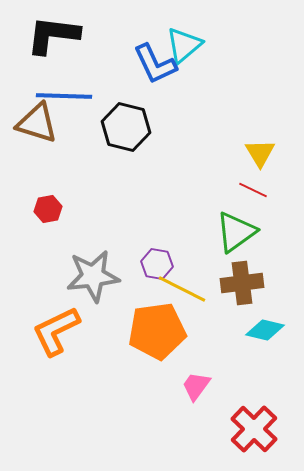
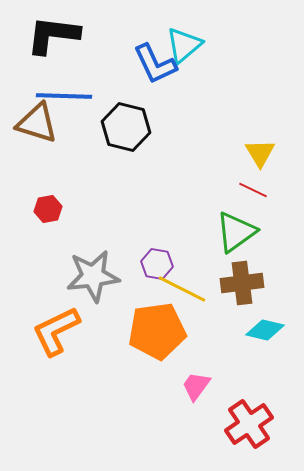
red cross: moved 5 px left, 5 px up; rotated 12 degrees clockwise
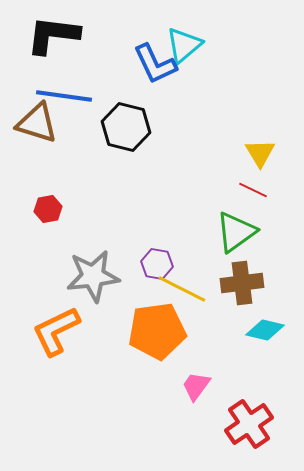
blue line: rotated 6 degrees clockwise
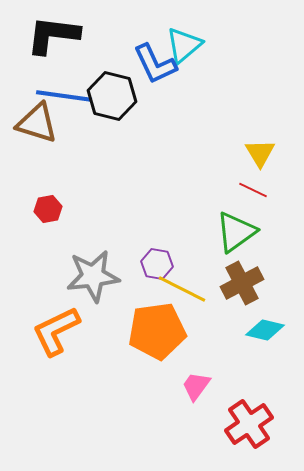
black hexagon: moved 14 px left, 31 px up
brown cross: rotated 21 degrees counterclockwise
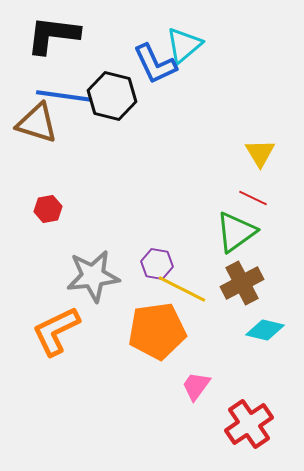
red line: moved 8 px down
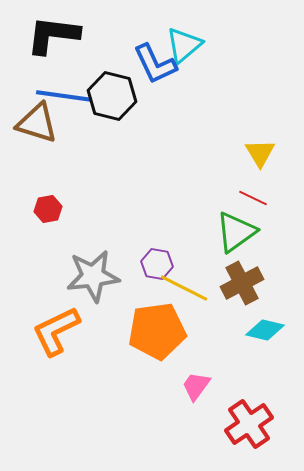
yellow line: moved 2 px right, 1 px up
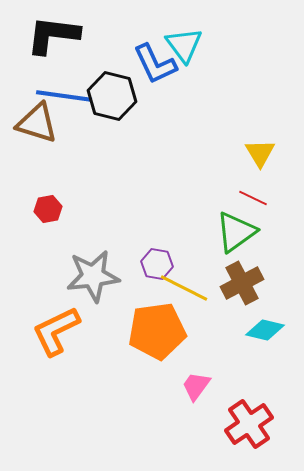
cyan triangle: rotated 27 degrees counterclockwise
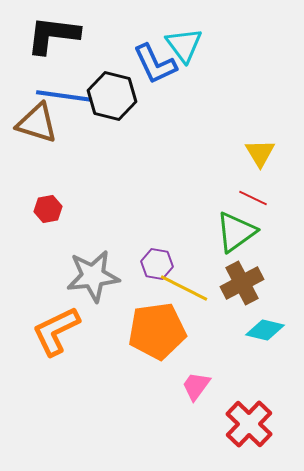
red cross: rotated 12 degrees counterclockwise
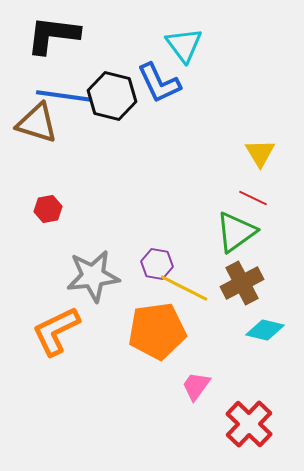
blue L-shape: moved 4 px right, 19 px down
